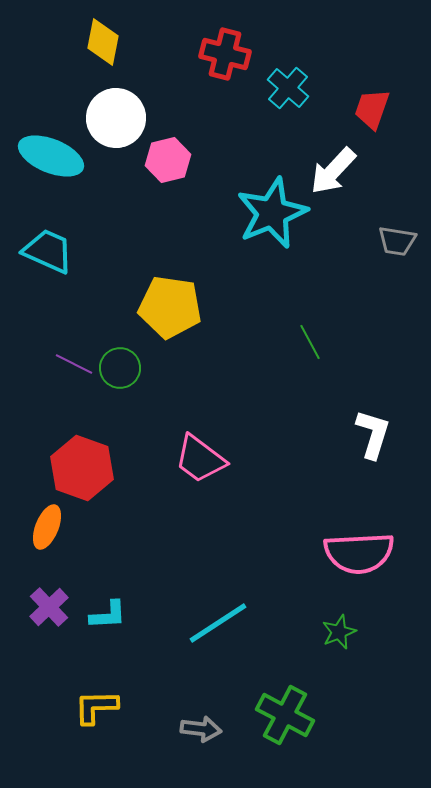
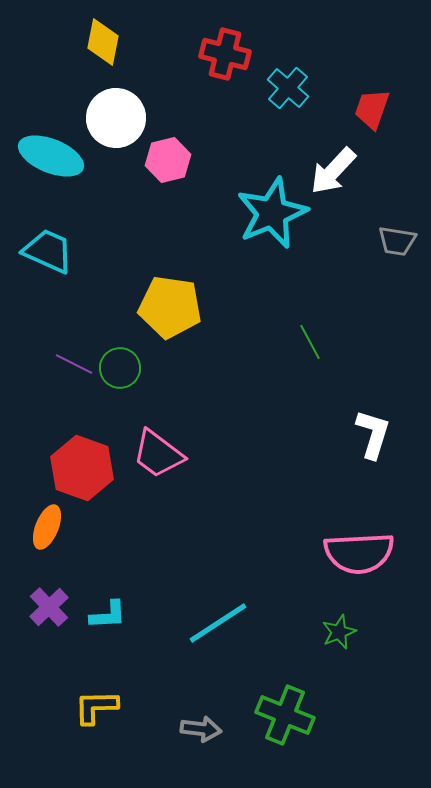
pink trapezoid: moved 42 px left, 5 px up
green cross: rotated 6 degrees counterclockwise
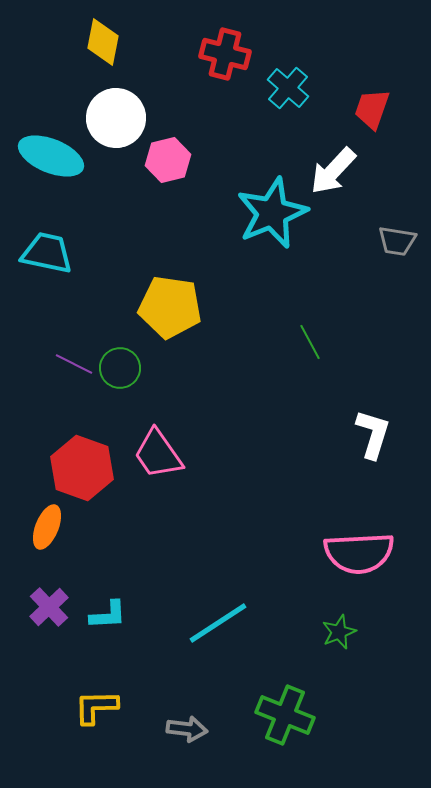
cyan trapezoid: moved 1 px left, 2 px down; rotated 12 degrees counterclockwise
pink trapezoid: rotated 18 degrees clockwise
gray arrow: moved 14 px left
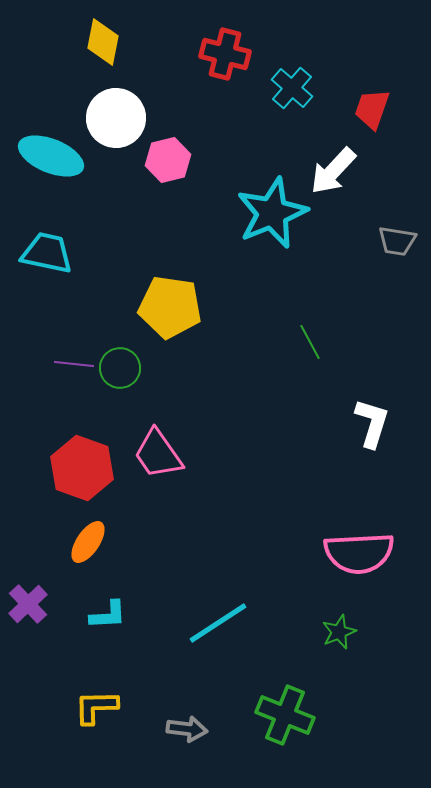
cyan cross: moved 4 px right
purple line: rotated 21 degrees counterclockwise
white L-shape: moved 1 px left, 11 px up
orange ellipse: moved 41 px right, 15 px down; rotated 12 degrees clockwise
purple cross: moved 21 px left, 3 px up
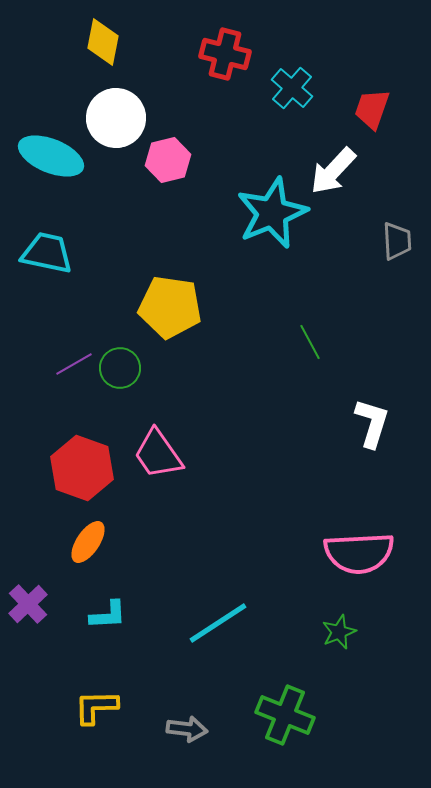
gray trapezoid: rotated 102 degrees counterclockwise
purple line: rotated 36 degrees counterclockwise
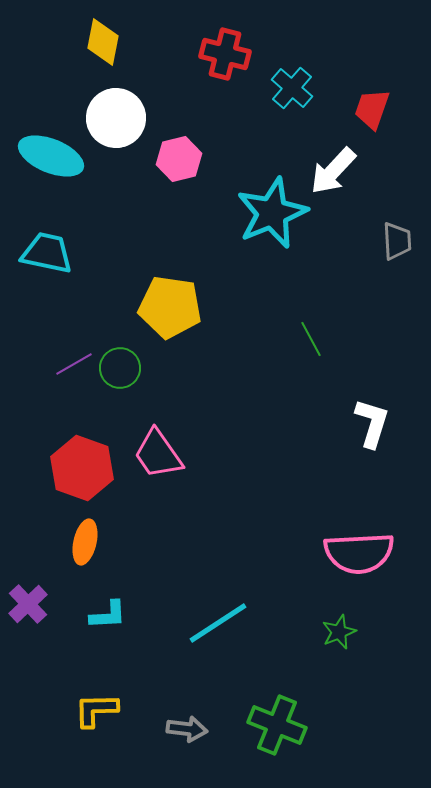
pink hexagon: moved 11 px right, 1 px up
green line: moved 1 px right, 3 px up
orange ellipse: moved 3 px left; rotated 21 degrees counterclockwise
yellow L-shape: moved 3 px down
green cross: moved 8 px left, 10 px down
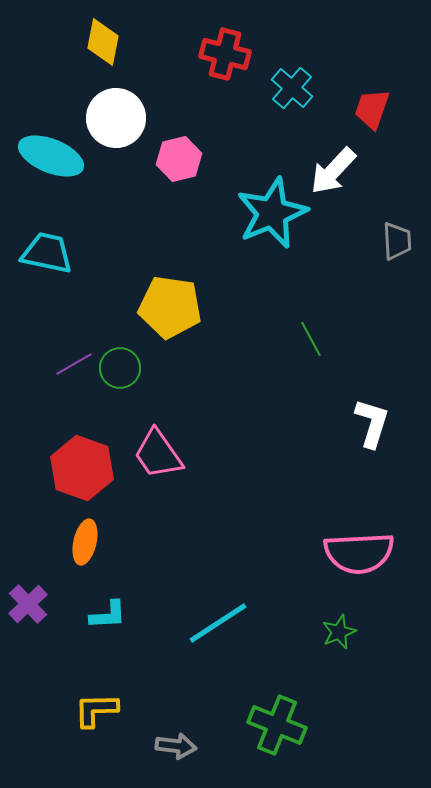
gray arrow: moved 11 px left, 17 px down
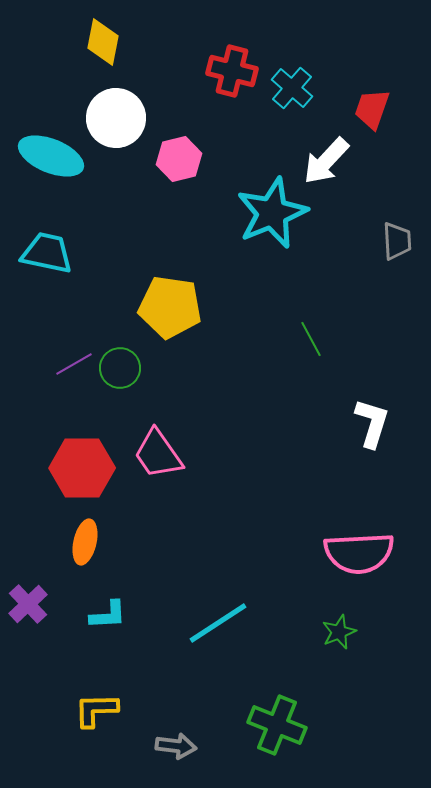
red cross: moved 7 px right, 17 px down
white arrow: moved 7 px left, 10 px up
red hexagon: rotated 20 degrees counterclockwise
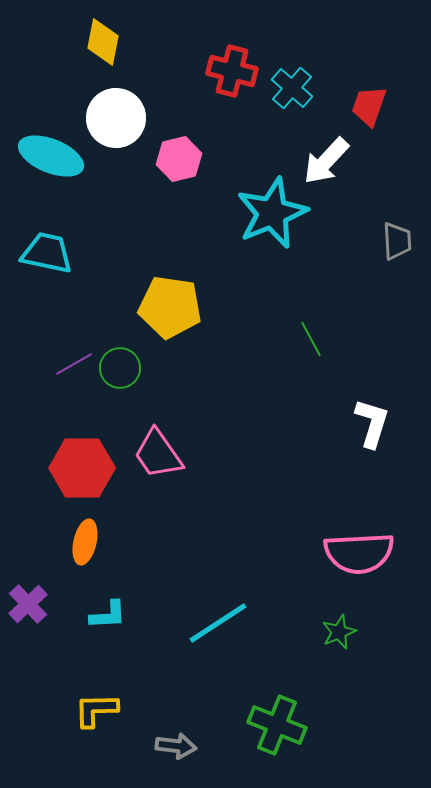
red trapezoid: moved 3 px left, 3 px up
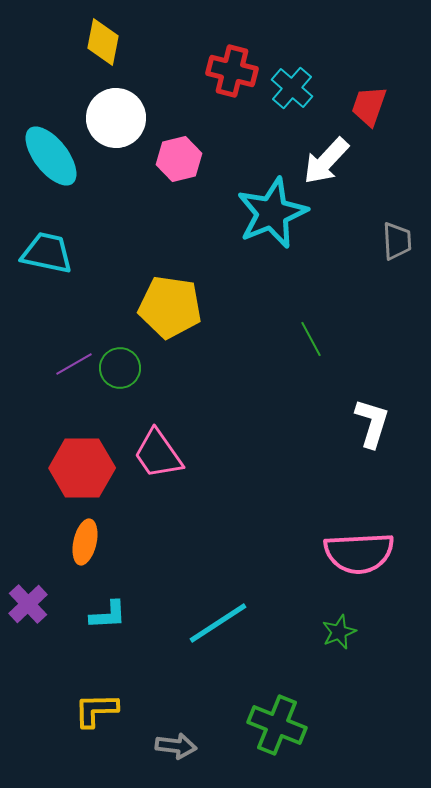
cyan ellipse: rotated 30 degrees clockwise
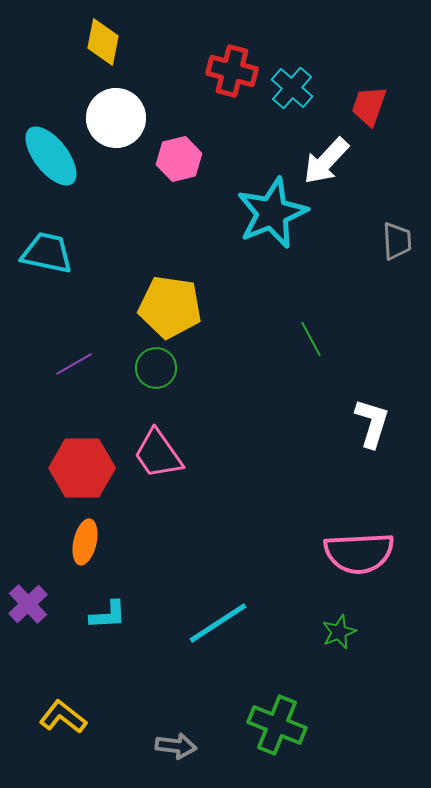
green circle: moved 36 px right
yellow L-shape: moved 33 px left, 7 px down; rotated 39 degrees clockwise
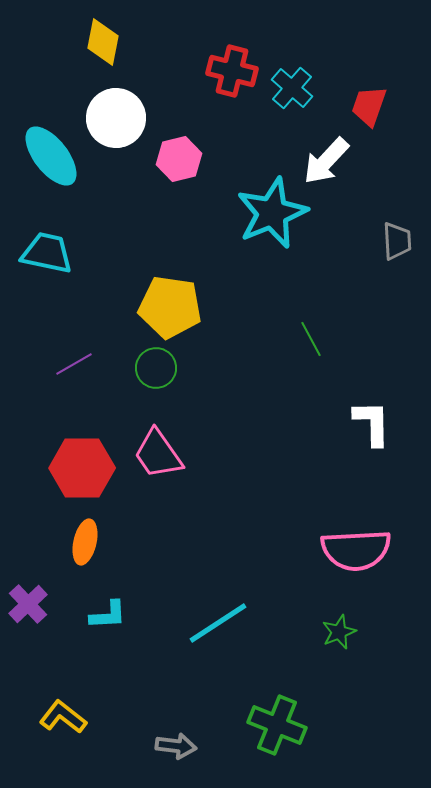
white L-shape: rotated 18 degrees counterclockwise
pink semicircle: moved 3 px left, 3 px up
